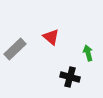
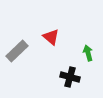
gray rectangle: moved 2 px right, 2 px down
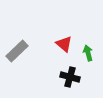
red triangle: moved 13 px right, 7 px down
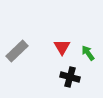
red triangle: moved 2 px left, 3 px down; rotated 18 degrees clockwise
green arrow: rotated 21 degrees counterclockwise
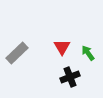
gray rectangle: moved 2 px down
black cross: rotated 36 degrees counterclockwise
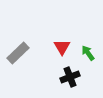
gray rectangle: moved 1 px right
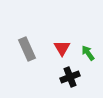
red triangle: moved 1 px down
gray rectangle: moved 9 px right, 4 px up; rotated 70 degrees counterclockwise
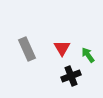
green arrow: moved 2 px down
black cross: moved 1 px right, 1 px up
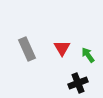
black cross: moved 7 px right, 7 px down
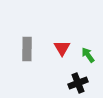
gray rectangle: rotated 25 degrees clockwise
